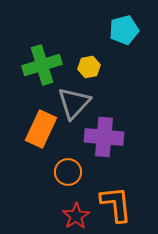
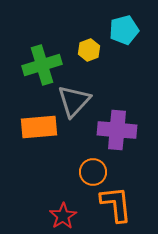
yellow hexagon: moved 17 px up; rotated 10 degrees counterclockwise
gray triangle: moved 2 px up
orange rectangle: moved 2 px left, 2 px up; rotated 60 degrees clockwise
purple cross: moved 13 px right, 7 px up
orange circle: moved 25 px right
red star: moved 13 px left
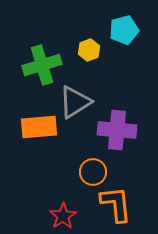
gray triangle: moved 1 px right, 1 px down; rotated 15 degrees clockwise
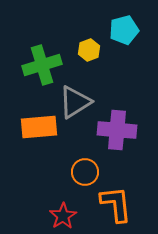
orange circle: moved 8 px left
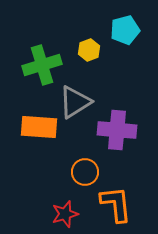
cyan pentagon: moved 1 px right
orange rectangle: rotated 9 degrees clockwise
red star: moved 2 px right, 2 px up; rotated 16 degrees clockwise
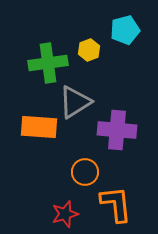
green cross: moved 6 px right, 2 px up; rotated 9 degrees clockwise
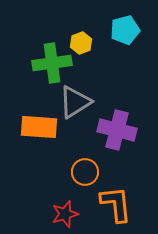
yellow hexagon: moved 8 px left, 7 px up
green cross: moved 4 px right
purple cross: rotated 9 degrees clockwise
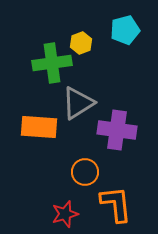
gray triangle: moved 3 px right, 1 px down
purple cross: rotated 6 degrees counterclockwise
